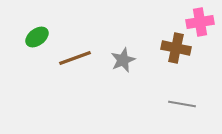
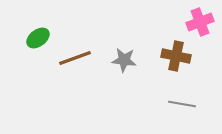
pink cross: rotated 12 degrees counterclockwise
green ellipse: moved 1 px right, 1 px down
brown cross: moved 8 px down
gray star: moved 1 px right; rotated 30 degrees clockwise
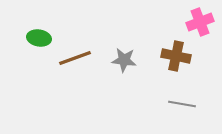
green ellipse: moved 1 px right; rotated 45 degrees clockwise
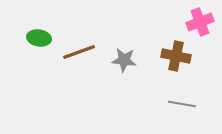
brown line: moved 4 px right, 6 px up
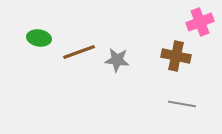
gray star: moved 7 px left
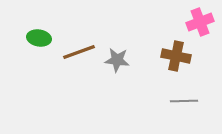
gray line: moved 2 px right, 3 px up; rotated 12 degrees counterclockwise
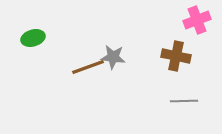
pink cross: moved 3 px left, 2 px up
green ellipse: moved 6 px left; rotated 25 degrees counterclockwise
brown line: moved 9 px right, 15 px down
gray star: moved 4 px left, 3 px up
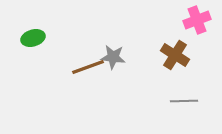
brown cross: moved 1 px left, 1 px up; rotated 20 degrees clockwise
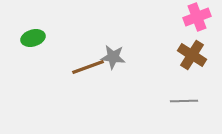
pink cross: moved 3 px up
brown cross: moved 17 px right
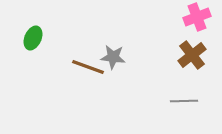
green ellipse: rotated 50 degrees counterclockwise
brown cross: rotated 20 degrees clockwise
brown line: rotated 40 degrees clockwise
